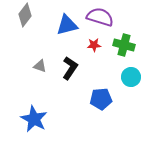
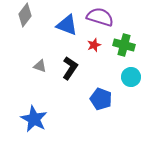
blue triangle: rotated 35 degrees clockwise
red star: rotated 16 degrees counterclockwise
blue pentagon: rotated 25 degrees clockwise
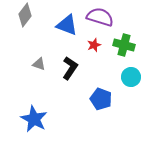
gray triangle: moved 1 px left, 2 px up
